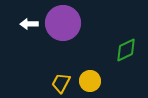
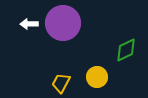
yellow circle: moved 7 px right, 4 px up
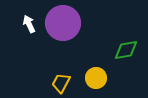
white arrow: rotated 66 degrees clockwise
green diamond: rotated 15 degrees clockwise
yellow circle: moved 1 px left, 1 px down
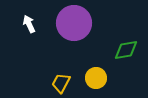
purple circle: moved 11 px right
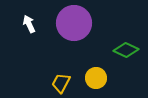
green diamond: rotated 35 degrees clockwise
